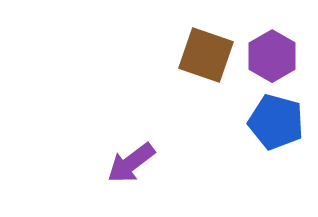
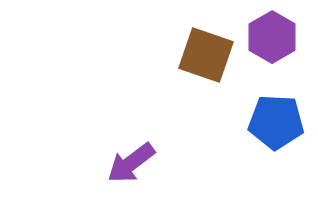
purple hexagon: moved 19 px up
blue pentagon: rotated 12 degrees counterclockwise
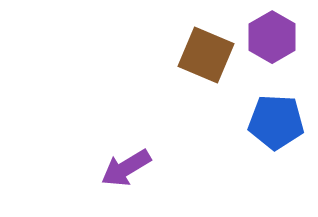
brown square: rotated 4 degrees clockwise
purple arrow: moved 5 px left, 5 px down; rotated 6 degrees clockwise
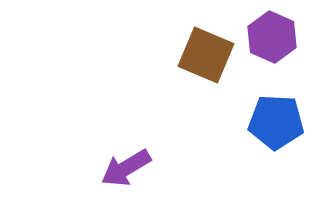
purple hexagon: rotated 6 degrees counterclockwise
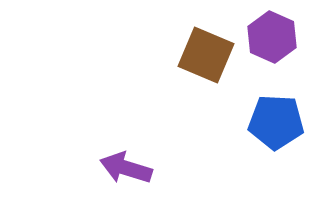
purple arrow: rotated 48 degrees clockwise
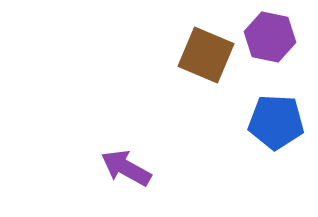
purple hexagon: moved 2 px left; rotated 12 degrees counterclockwise
purple arrow: rotated 12 degrees clockwise
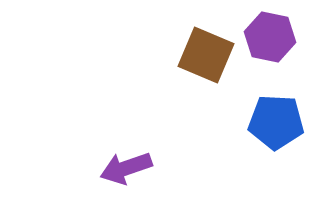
purple arrow: rotated 48 degrees counterclockwise
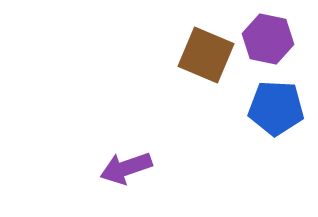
purple hexagon: moved 2 px left, 2 px down
blue pentagon: moved 14 px up
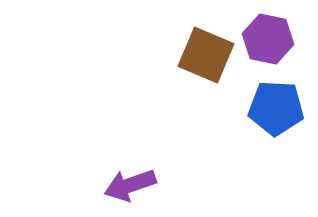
purple arrow: moved 4 px right, 17 px down
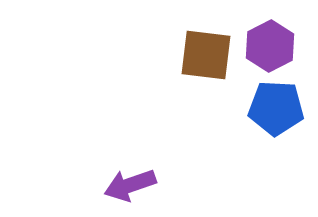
purple hexagon: moved 2 px right, 7 px down; rotated 21 degrees clockwise
brown square: rotated 16 degrees counterclockwise
